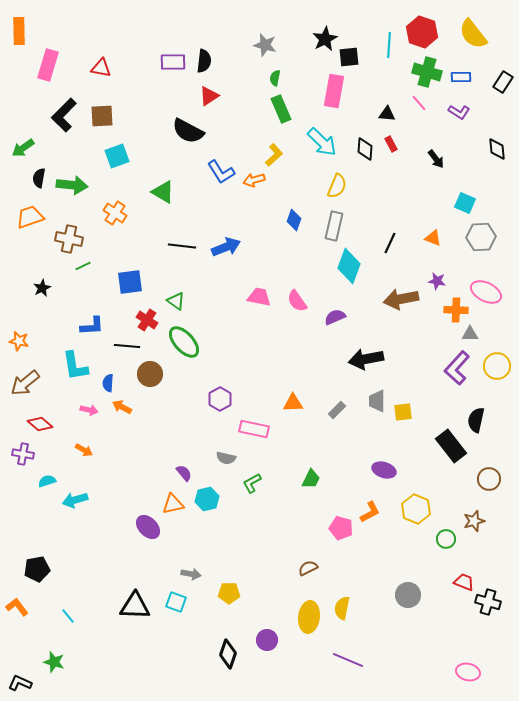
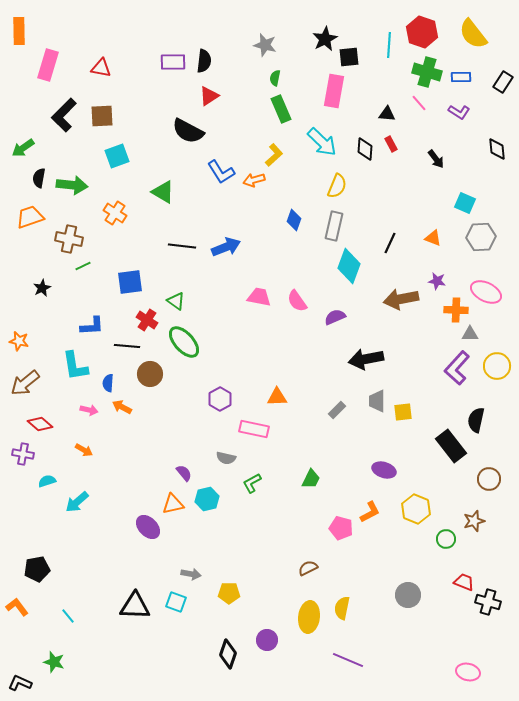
orange triangle at (293, 403): moved 16 px left, 6 px up
cyan arrow at (75, 500): moved 2 px right, 2 px down; rotated 25 degrees counterclockwise
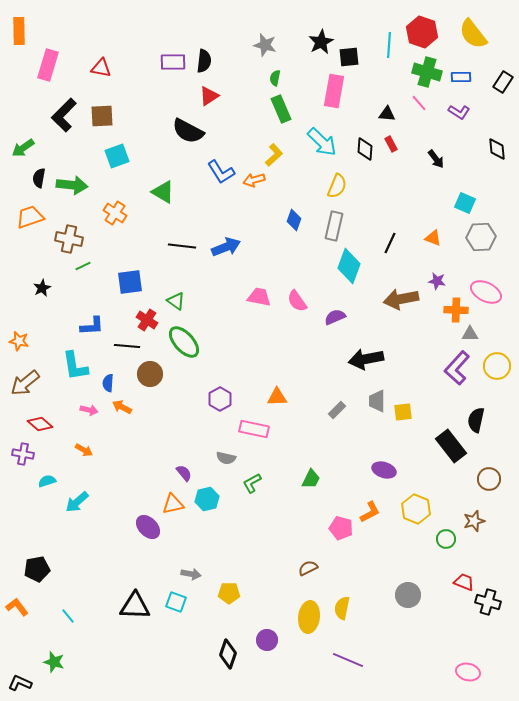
black star at (325, 39): moved 4 px left, 3 px down
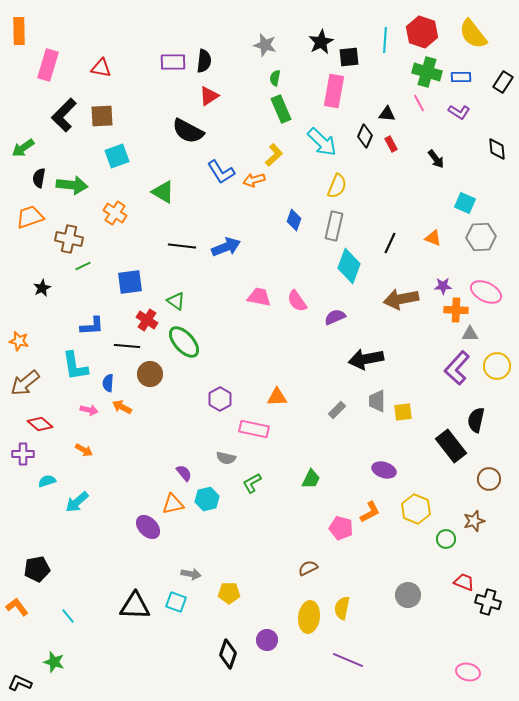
cyan line at (389, 45): moved 4 px left, 5 px up
pink line at (419, 103): rotated 12 degrees clockwise
black diamond at (365, 149): moved 13 px up; rotated 20 degrees clockwise
purple star at (437, 281): moved 6 px right, 5 px down; rotated 12 degrees counterclockwise
purple cross at (23, 454): rotated 10 degrees counterclockwise
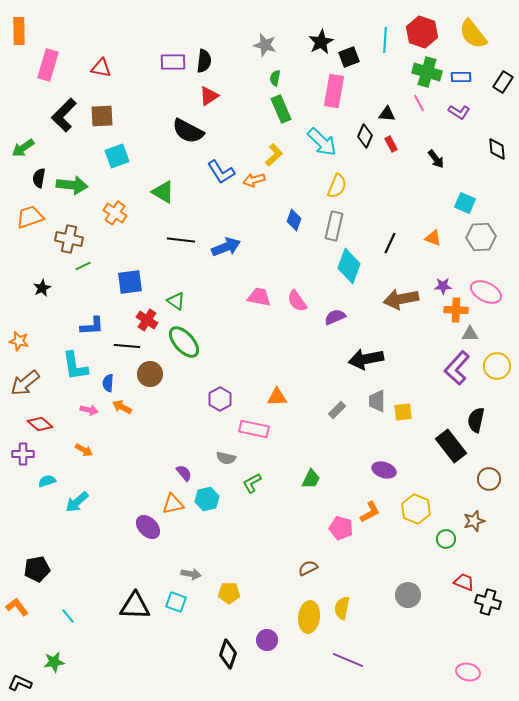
black square at (349, 57): rotated 15 degrees counterclockwise
black line at (182, 246): moved 1 px left, 6 px up
green star at (54, 662): rotated 25 degrees counterclockwise
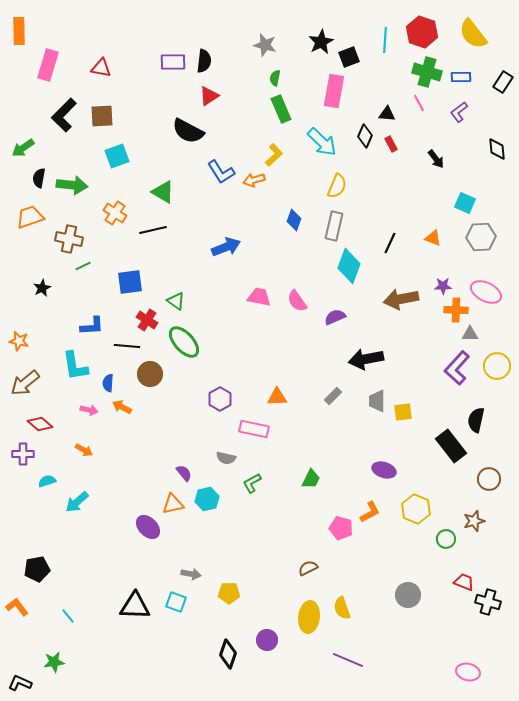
purple L-shape at (459, 112): rotated 110 degrees clockwise
black line at (181, 240): moved 28 px left, 10 px up; rotated 20 degrees counterclockwise
gray rectangle at (337, 410): moved 4 px left, 14 px up
yellow semicircle at (342, 608): rotated 30 degrees counterclockwise
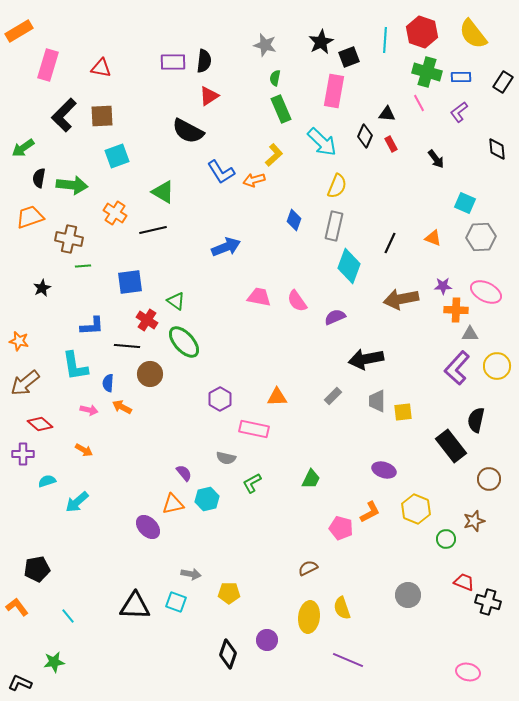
orange rectangle at (19, 31): rotated 60 degrees clockwise
green line at (83, 266): rotated 21 degrees clockwise
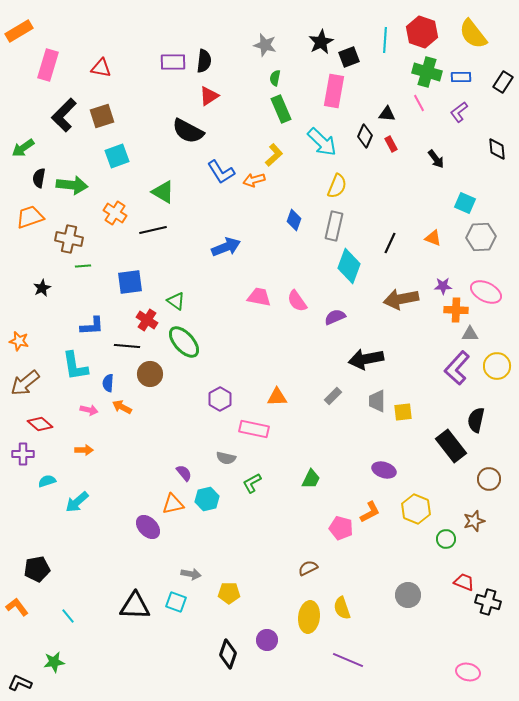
brown square at (102, 116): rotated 15 degrees counterclockwise
orange arrow at (84, 450): rotated 30 degrees counterclockwise
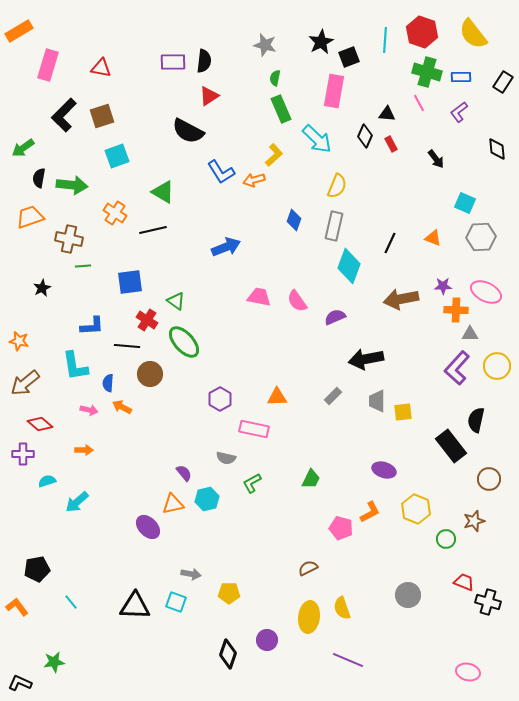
cyan arrow at (322, 142): moved 5 px left, 3 px up
cyan line at (68, 616): moved 3 px right, 14 px up
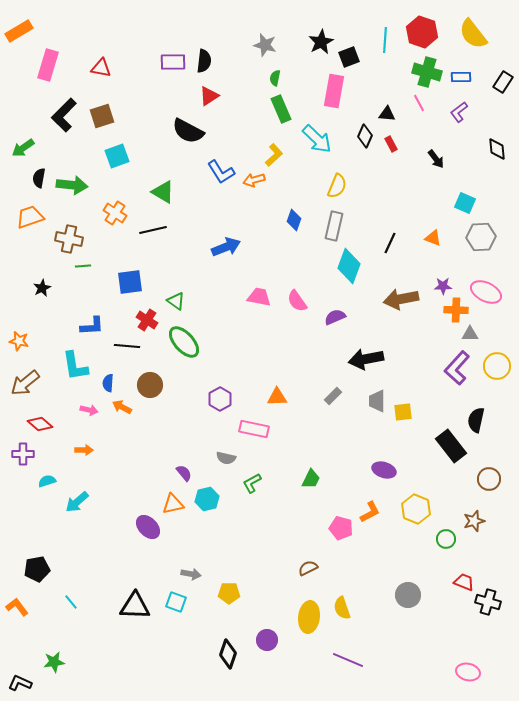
brown circle at (150, 374): moved 11 px down
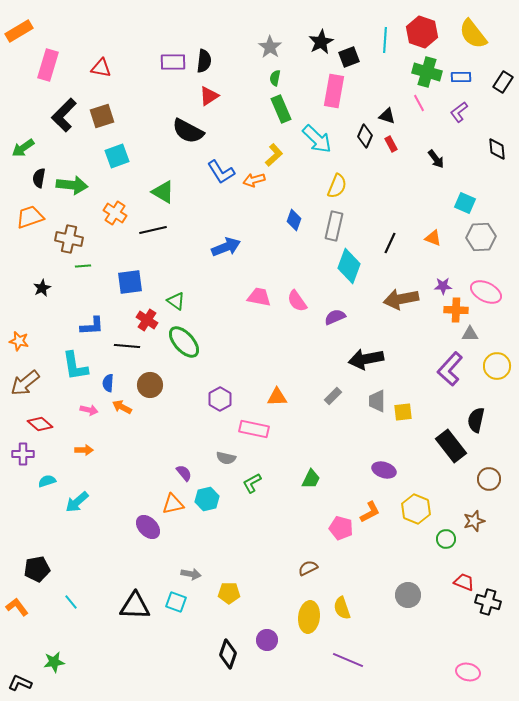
gray star at (265, 45): moved 5 px right, 2 px down; rotated 20 degrees clockwise
black triangle at (387, 114): moved 2 px down; rotated 12 degrees clockwise
purple L-shape at (457, 368): moved 7 px left, 1 px down
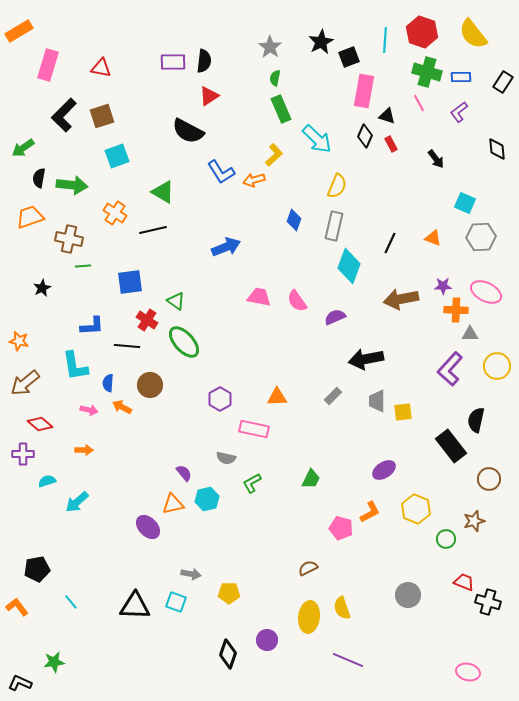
pink rectangle at (334, 91): moved 30 px right
purple ellipse at (384, 470): rotated 50 degrees counterclockwise
